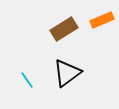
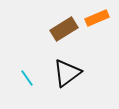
orange rectangle: moved 5 px left, 2 px up
cyan line: moved 2 px up
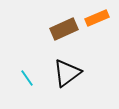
brown rectangle: rotated 8 degrees clockwise
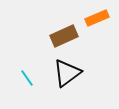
brown rectangle: moved 7 px down
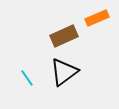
black triangle: moved 3 px left, 1 px up
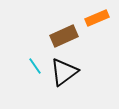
cyan line: moved 8 px right, 12 px up
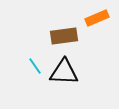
brown rectangle: rotated 16 degrees clockwise
black triangle: rotated 40 degrees clockwise
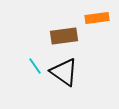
orange rectangle: rotated 15 degrees clockwise
black triangle: rotated 32 degrees clockwise
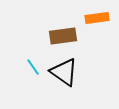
brown rectangle: moved 1 px left
cyan line: moved 2 px left, 1 px down
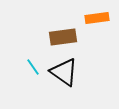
brown rectangle: moved 1 px down
